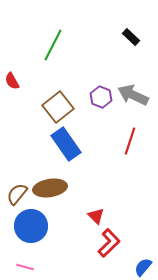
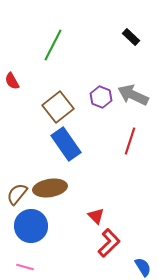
blue semicircle: rotated 108 degrees clockwise
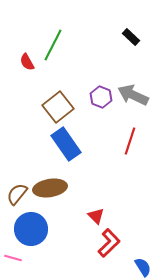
red semicircle: moved 15 px right, 19 px up
blue circle: moved 3 px down
pink line: moved 12 px left, 9 px up
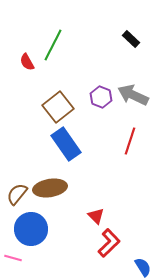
black rectangle: moved 2 px down
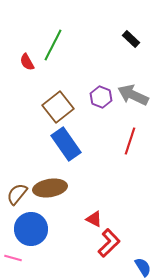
red triangle: moved 2 px left, 3 px down; rotated 18 degrees counterclockwise
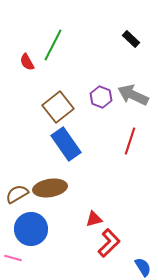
brown semicircle: rotated 20 degrees clockwise
red triangle: rotated 42 degrees counterclockwise
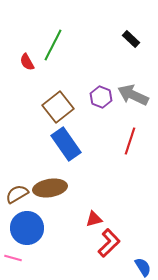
blue circle: moved 4 px left, 1 px up
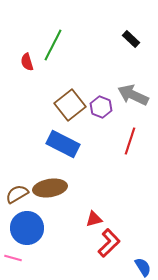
red semicircle: rotated 12 degrees clockwise
purple hexagon: moved 10 px down
brown square: moved 12 px right, 2 px up
blue rectangle: moved 3 px left; rotated 28 degrees counterclockwise
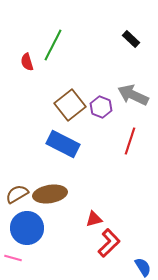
brown ellipse: moved 6 px down
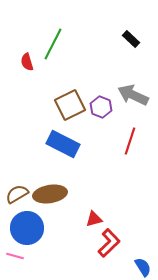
green line: moved 1 px up
brown square: rotated 12 degrees clockwise
pink line: moved 2 px right, 2 px up
